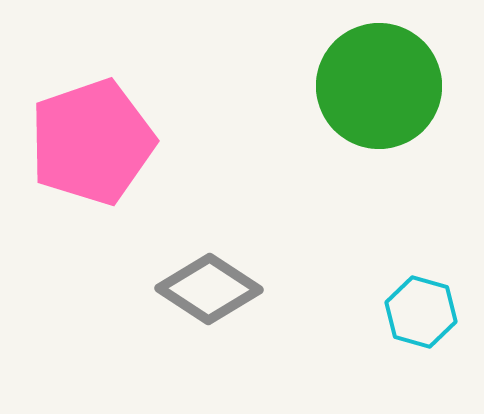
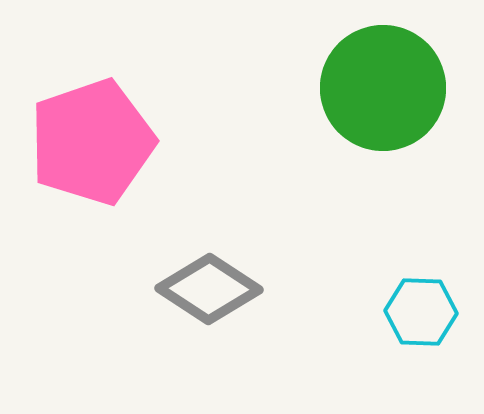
green circle: moved 4 px right, 2 px down
cyan hexagon: rotated 14 degrees counterclockwise
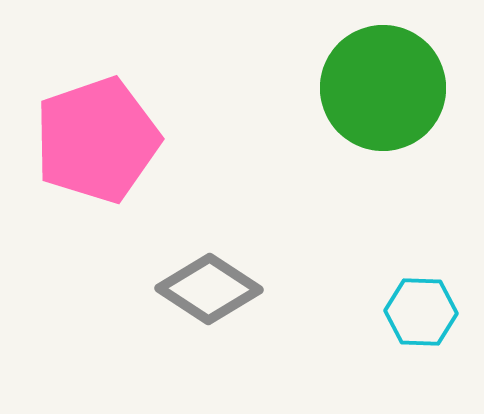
pink pentagon: moved 5 px right, 2 px up
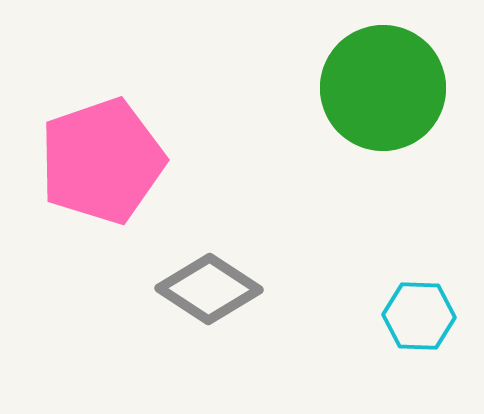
pink pentagon: moved 5 px right, 21 px down
cyan hexagon: moved 2 px left, 4 px down
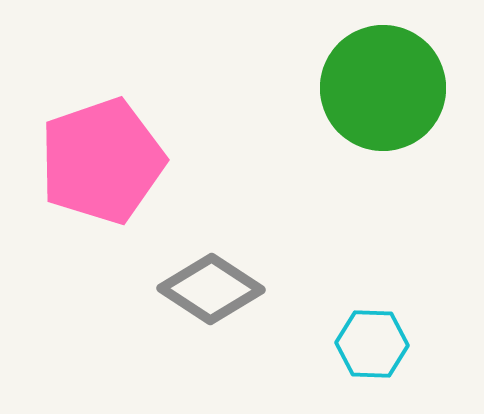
gray diamond: moved 2 px right
cyan hexagon: moved 47 px left, 28 px down
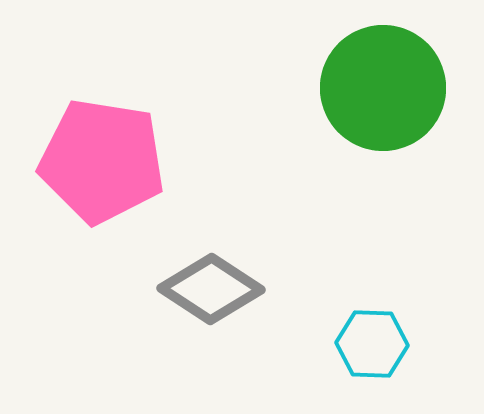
pink pentagon: rotated 28 degrees clockwise
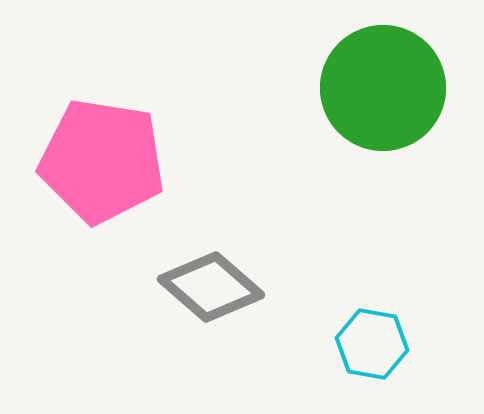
gray diamond: moved 2 px up; rotated 8 degrees clockwise
cyan hexagon: rotated 8 degrees clockwise
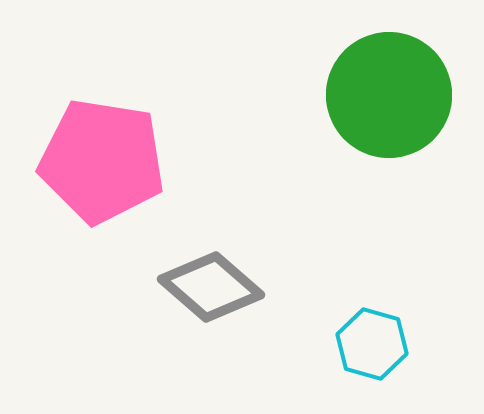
green circle: moved 6 px right, 7 px down
cyan hexagon: rotated 6 degrees clockwise
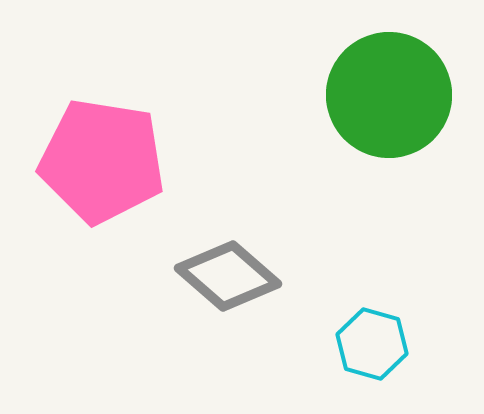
gray diamond: moved 17 px right, 11 px up
